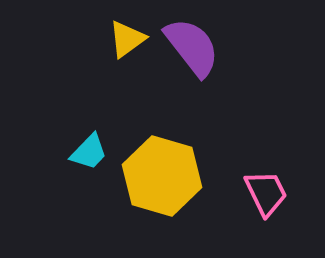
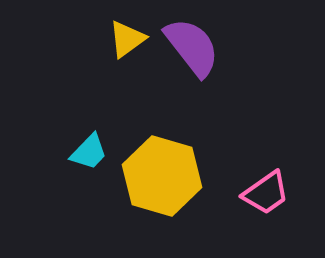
pink trapezoid: rotated 81 degrees clockwise
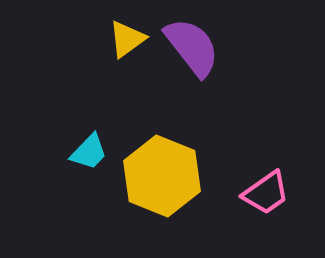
yellow hexagon: rotated 6 degrees clockwise
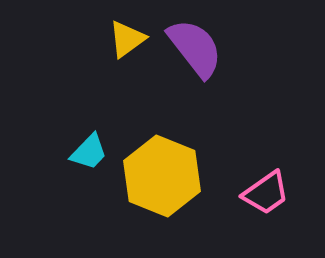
purple semicircle: moved 3 px right, 1 px down
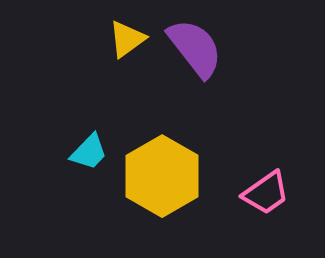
yellow hexagon: rotated 8 degrees clockwise
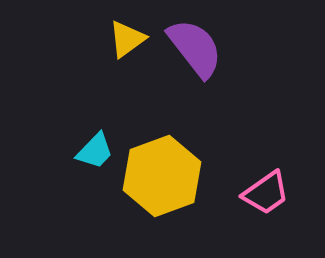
cyan trapezoid: moved 6 px right, 1 px up
yellow hexagon: rotated 10 degrees clockwise
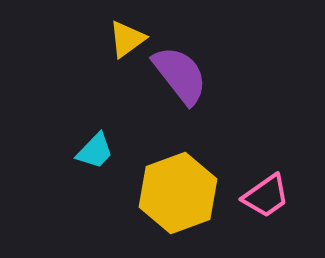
purple semicircle: moved 15 px left, 27 px down
yellow hexagon: moved 16 px right, 17 px down
pink trapezoid: moved 3 px down
